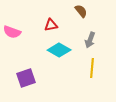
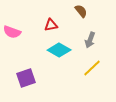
yellow line: rotated 42 degrees clockwise
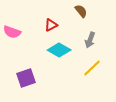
red triangle: rotated 16 degrees counterclockwise
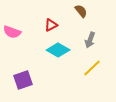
cyan diamond: moved 1 px left
purple square: moved 3 px left, 2 px down
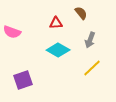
brown semicircle: moved 2 px down
red triangle: moved 5 px right, 2 px up; rotated 24 degrees clockwise
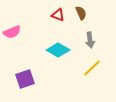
brown semicircle: rotated 16 degrees clockwise
red triangle: moved 2 px right, 8 px up; rotated 24 degrees clockwise
pink semicircle: rotated 42 degrees counterclockwise
gray arrow: rotated 28 degrees counterclockwise
purple square: moved 2 px right, 1 px up
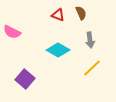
pink semicircle: rotated 48 degrees clockwise
purple square: rotated 30 degrees counterclockwise
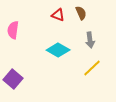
pink semicircle: moved 1 px right, 2 px up; rotated 72 degrees clockwise
purple square: moved 12 px left
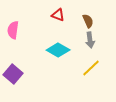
brown semicircle: moved 7 px right, 8 px down
yellow line: moved 1 px left
purple square: moved 5 px up
